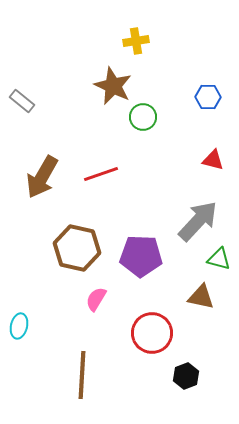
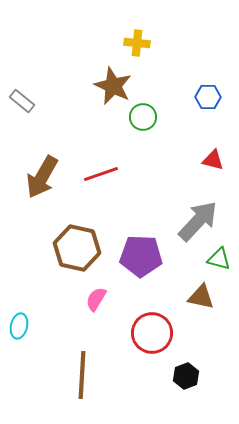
yellow cross: moved 1 px right, 2 px down; rotated 15 degrees clockwise
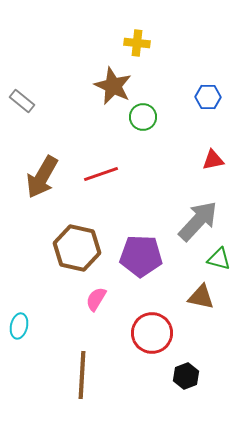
red triangle: rotated 25 degrees counterclockwise
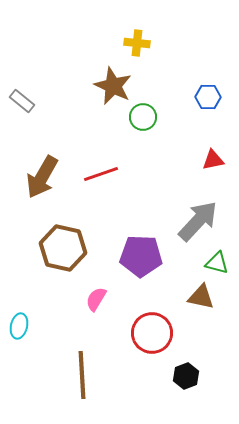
brown hexagon: moved 14 px left
green triangle: moved 2 px left, 4 px down
brown line: rotated 6 degrees counterclockwise
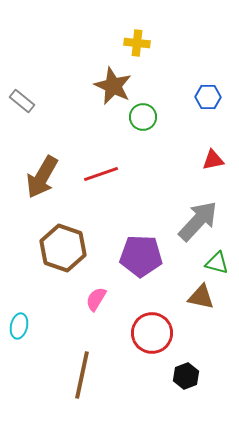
brown hexagon: rotated 6 degrees clockwise
brown line: rotated 15 degrees clockwise
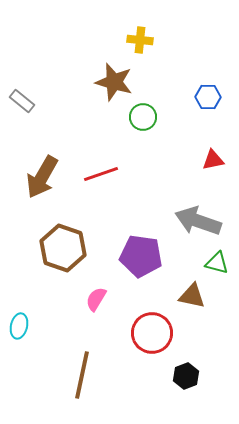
yellow cross: moved 3 px right, 3 px up
brown star: moved 1 px right, 4 px up; rotated 9 degrees counterclockwise
gray arrow: rotated 114 degrees counterclockwise
purple pentagon: rotated 6 degrees clockwise
brown triangle: moved 9 px left, 1 px up
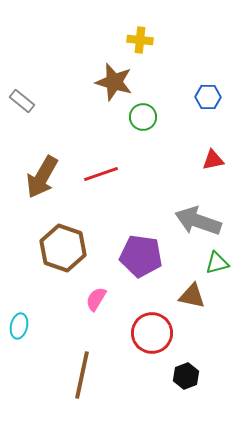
green triangle: rotated 30 degrees counterclockwise
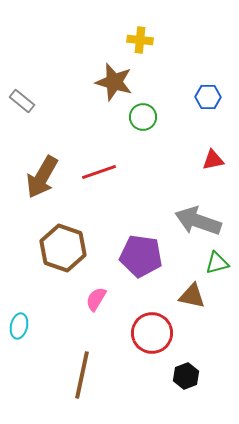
red line: moved 2 px left, 2 px up
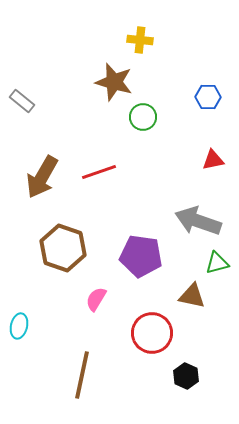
black hexagon: rotated 15 degrees counterclockwise
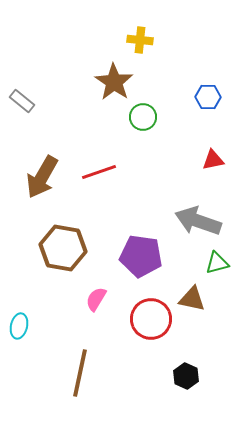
brown star: rotated 18 degrees clockwise
brown hexagon: rotated 9 degrees counterclockwise
brown triangle: moved 3 px down
red circle: moved 1 px left, 14 px up
brown line: moved 2 px left, 2 px up
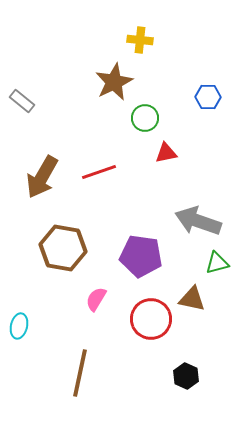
brown star: rotated 12 degrees clockwise
green circle: moved 2 px right, 1 px down
red triangle: moved 47 px left, 7 px up
